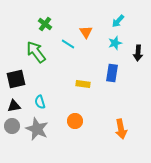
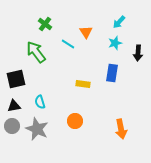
cyan arrow: moved 1 px right, 1 px down
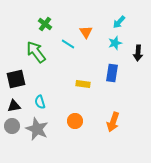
orange arrow: moved 8 px left, 7 px up; rotated 30 degrees clockwise
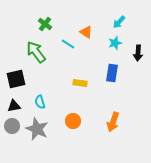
orange triangle: rotated 24 degrees counterclockwise
yellow rectangle: moved 3 px left, 1 px up
orange circle: moved 2 px left
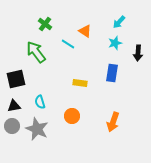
orange triangle: moved 1 px left, 1 px up
orange circle: moved 1 px left, 5 px up
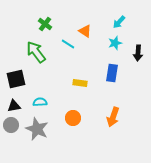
cyan semicircle: rotated 104 degrees clockwise
orange circle: moved 1 px right, 2 px down
orange arrow: moved 5 px up
gray circle: moved 1 px left, 1 px up
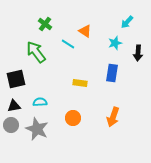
cyan arrow: moved 8 px right
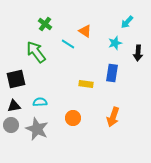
yellow rectangle: moved 6 px right, 1 px down
